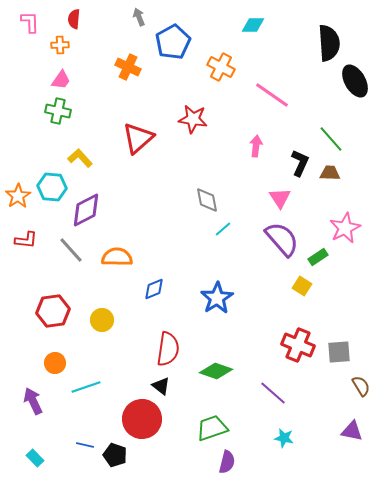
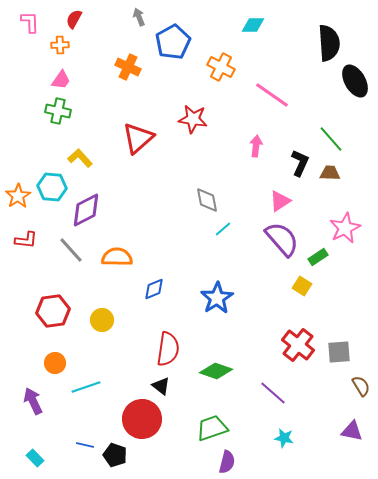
red semicircle at (74, 19): rotated 24 degrees clockwise
pink triangle at (280, 198): moved 3 px down; rotated 30 degrees clockwise
red cross at (298, 345): rotated 16 degrees clockwise
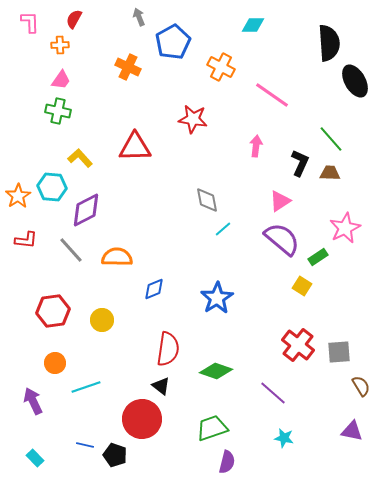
red triangle at (138, 138): moved 3 px left, 9 px down; rotated 40 degrees clockwise
purple semicircle at (282, 239): rotated 9 degrees counterclockwise
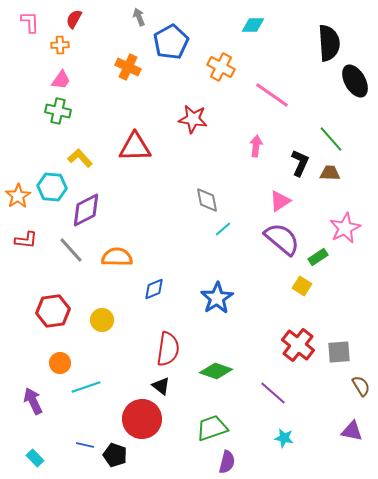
blue pentagon at (173, 42): moved 2 px left
orange circle at (55, 363): moved 5 px right
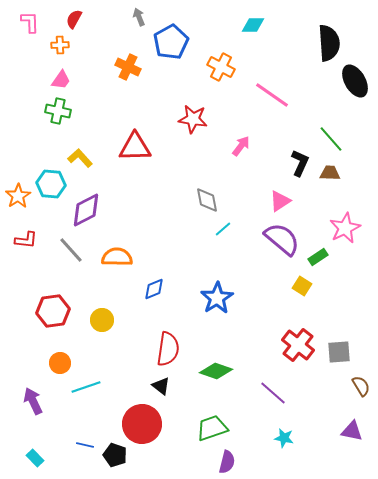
pink arrow at (256, 146): moved 15 px left; rotated 30 degrees clockwise
cyan hexagon at (52, 187): moved 1 px left, 3 px up
red circle at (142, 419): moved 5 px down
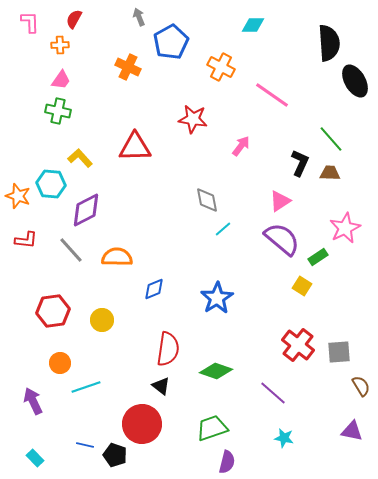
orange star at (18, 196): rotated 20 degrees counterclockwise
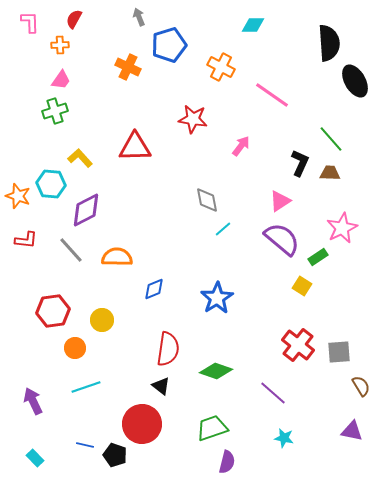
blue pentagon at (171, 42): moved 2 px left, 3 px down; rotated 12 degrees clockwise
green cross at (58, 111): moved 3 px left; rotated 30 degrees counterclockwise
pink star at (345, 228): moved 3 px left
orange circle at (60, 363): moved 15 px right, 15 px up
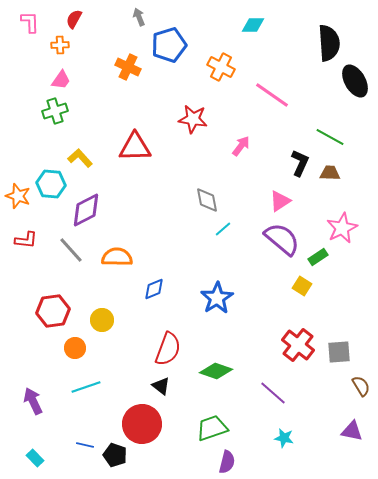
green line at (331, 139): moved 1 px left, 2 px up; rotated 20 degrees counterclockwise
red semicircle at (168, 349): rotated 12 degrees clockwise
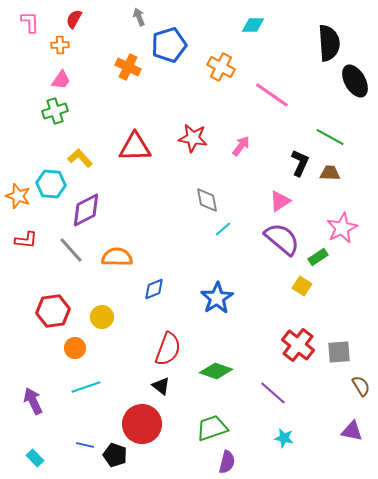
red star at (193, 119): moved 19 px down
yellow circle at (102, 320): moved 3 px up
